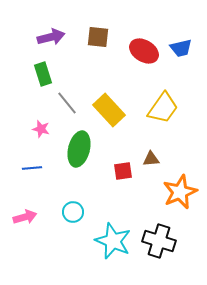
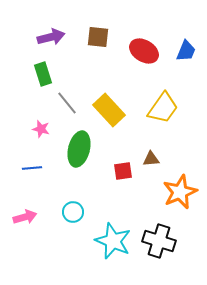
blue trapezoid: moved 5 px right, 3 px down; rotated 55 degrees counterclockwise
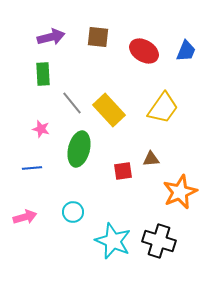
green rectangle: rotated 15 degrees clockwise
gray line: moved 5 px right
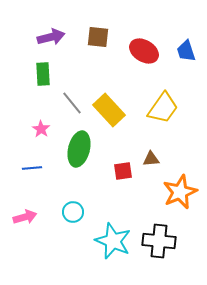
blue trapezoid: rotated 140 degrees clockwise
pink star: rotated 18 degrees clockwise
black cross: rotated 12 degrees counterclockwise
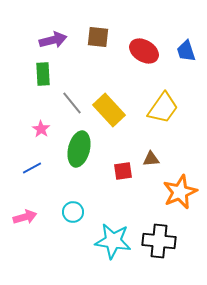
purple arrow: moved 2 px right, 3 px down
blue line: rotated 24 degrees counterclockwise
cyan star: rotated 15 degrees counterclockwise
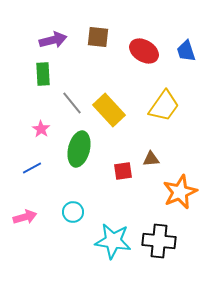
yellow trapezoid: moved 1 px right, 2 px up
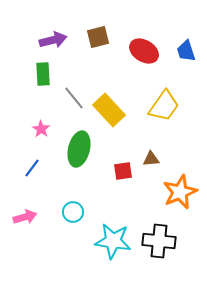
brown square: rotated 20 degrees counterclockwise
gray line: moved 2 px right, 5 px up
blue line: rotated 24 degrees counterclockwise
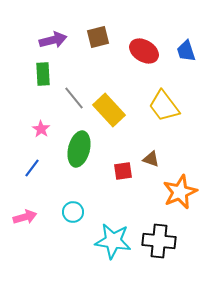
yellow trapezoid: rotated 108 degrees clockwise
brown triangle: rotated 24 degrees clockwise
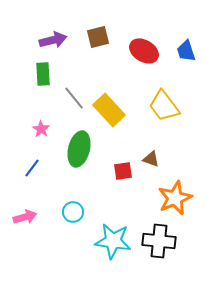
orange star: moved 5 px left, 6 px down
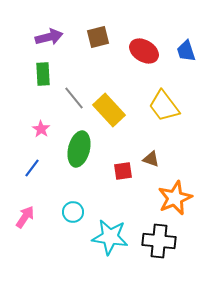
purple arrow: moved 4 px left, 3 px up
pink arrow: rotated 40 degrees counterclockwise
cyan star: moved 3 px left, 4 px up
